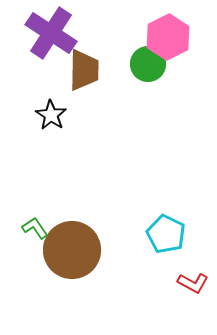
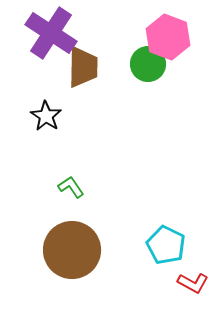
pink hexagon: rotated 12 degrees counterclockwise
brown trapezoid: moved 1 px left, 3 px up
black star: moved 5 px left, 1 px down
green L-shape: moved 36 px right, 41 px up
cyan pentagon: moved 11 px down
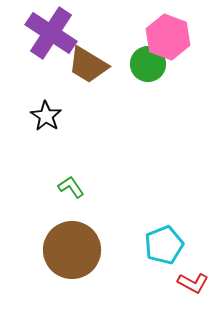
brown trapezoid: moved 5 px right, 2 px up; rotated 120 degrees clockwise
cyan pentagon: moved 2 px left; rotated 24 degrees clockwise
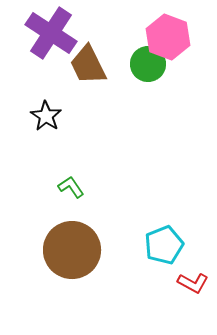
brown trapezoid: rotated 33 degrees clockwise
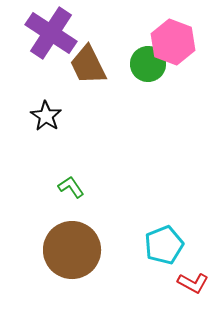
pink hexagon: moved 5 px right, 5 px down
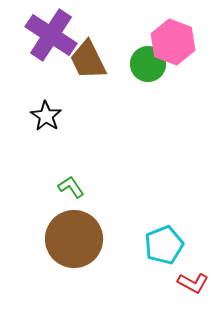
purple cross: moved 2 px down
brown trapezoid: moved 5 px up
brown circle: moved 2 px right, 11 px up
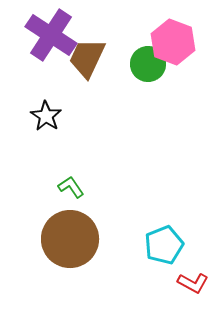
brown trapezoid: moved 1 px left, 2 px up; rotated 51 degrees clockwise
brown circle: moved 4 px left
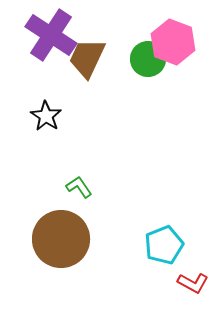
green circle: moved 5 px up
green L-shape: moved 8 px right
brown circle: moved 9 px left
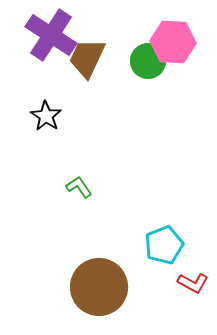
pink hexagon: rotated 18 degrees counterclockwise
green circle: moved 2 px down
brown circle: moved 38 px right, 48 px down
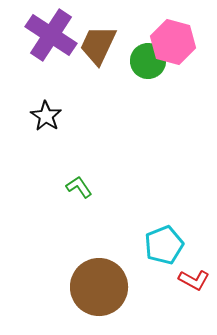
pink hexagon: rotated 12 degrees clockwise
brown trapezoid: moved 11 px right, 13 px up
red L-shape: moved 1 px right, 3 px up
